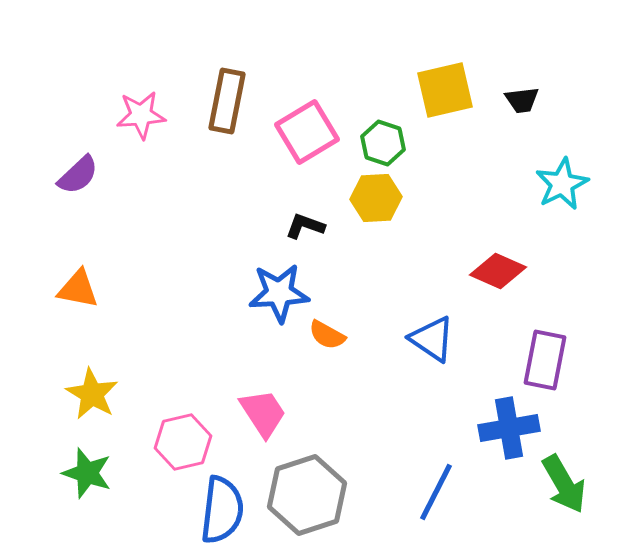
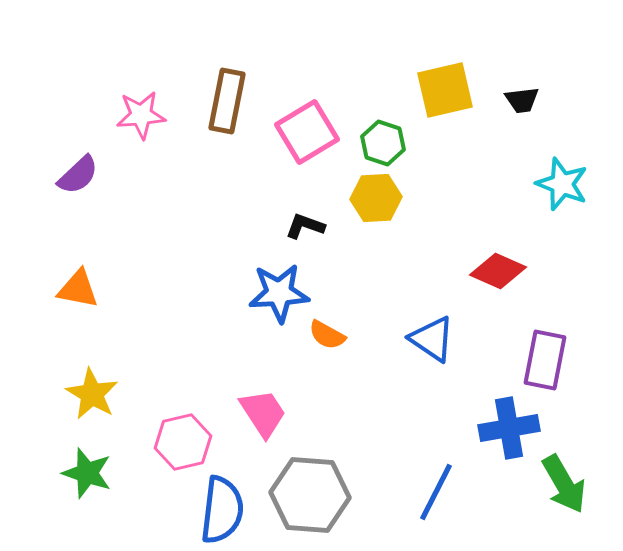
cyan star: rotated 24 degrees counterclockwise
gray hexagon: moved 3 px right; rotated 22 degrees clockwise
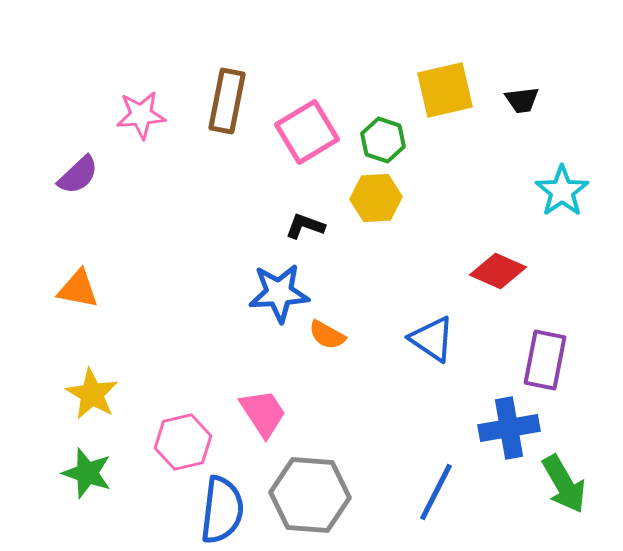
green hexagon: moved 3 px up
cyan star: moved 7 px down; rotated 16 degrees clockwise
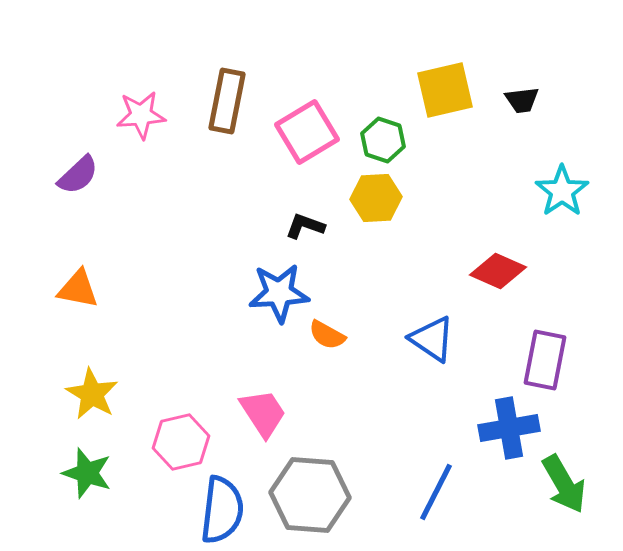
pink hexagon: moved 2 px left
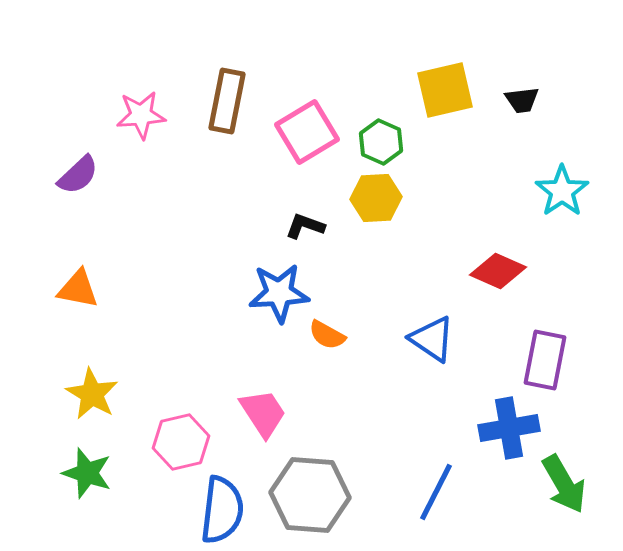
green hexagon: moved 2 px left, 2 px down; rotated 6 degrees clockwise
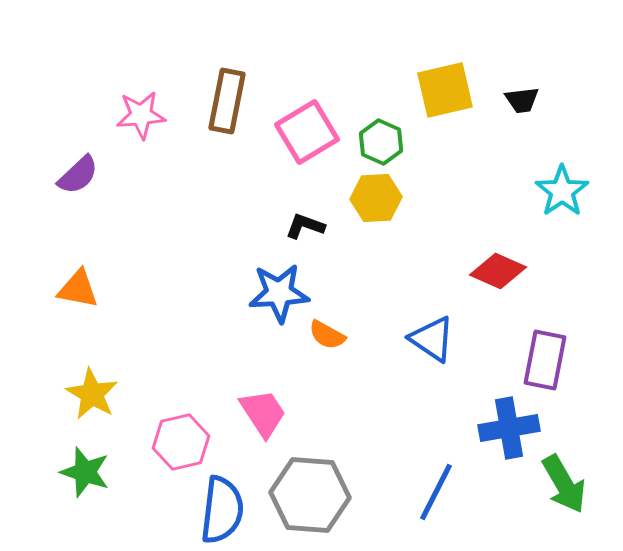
green star: moved 2 px left, 1 px up
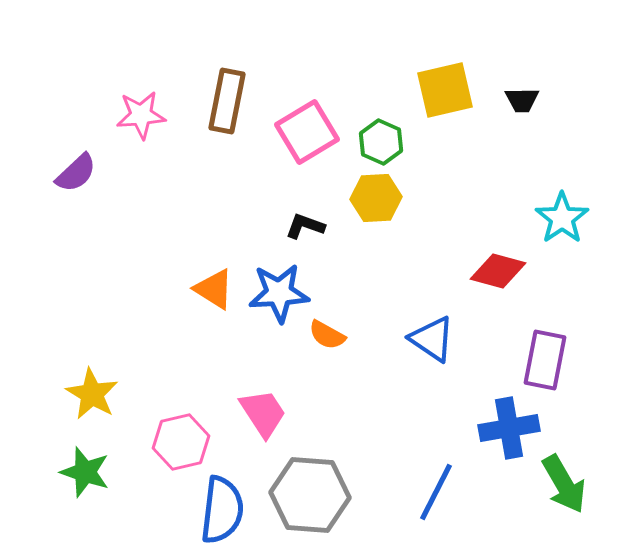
black trapezoid: rotated 6 degrees clockwise
purple semicircle: moved 2 px left, 2 px up
cyan star: moved 27 px down
red diamond: rotated 8 degrees counterclockwise
orange triangle: moved 136 px right; rotated 21 degrees clockwise
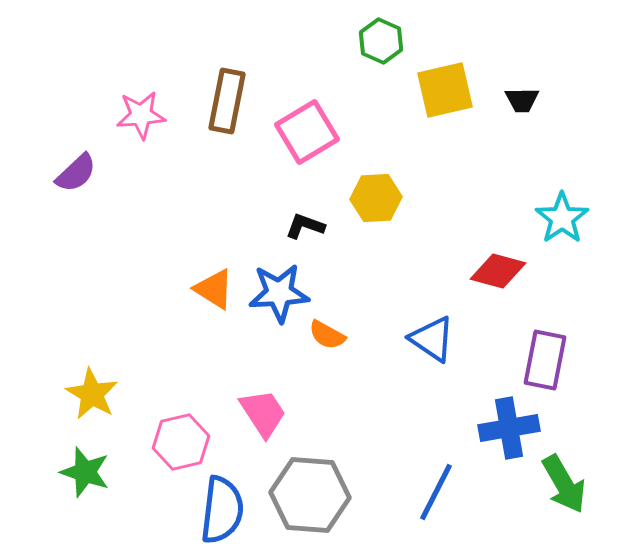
green hexagon: moved 101 px up
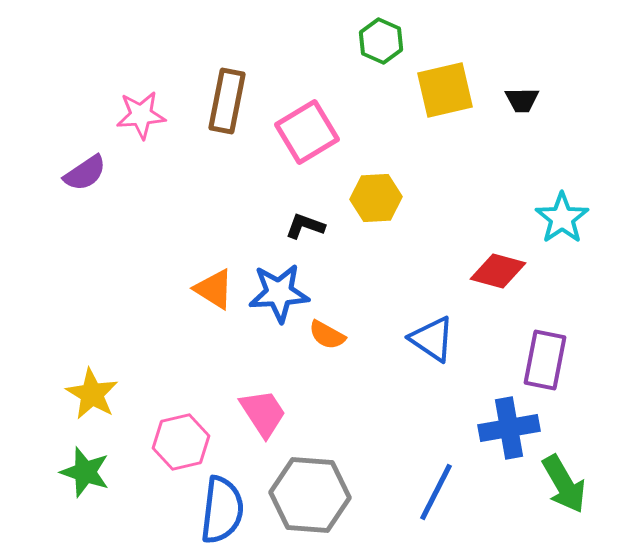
purple semicircle: moved 9 px right; rotated 9 degrees clockwise
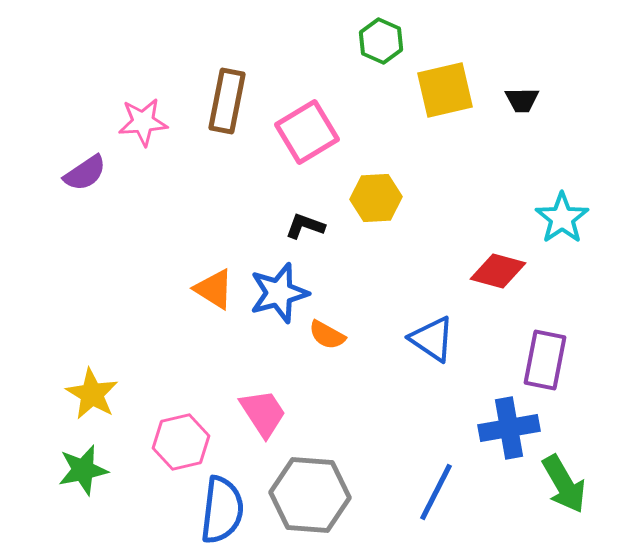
pink star: moved 2 px right, 7 px down
blue star: rotated 12 degrees counterclockwise
green star: moved 2 px left, 2 px up; rotated 30 degrees counterclockwise
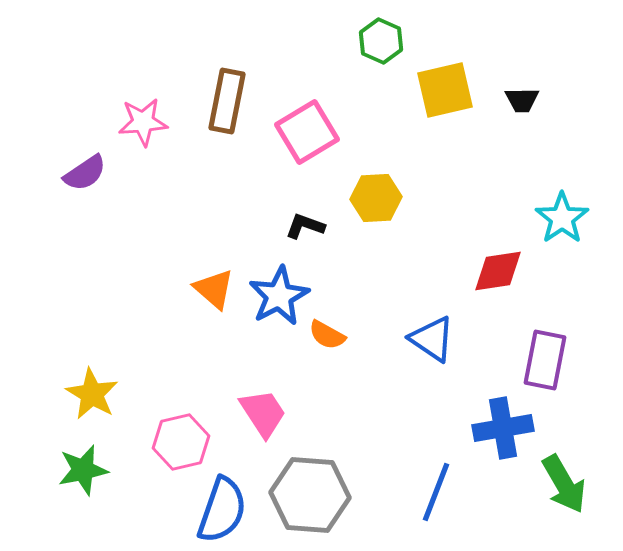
red diamond: rotated 24 degrees counterclockwise
orange triangle: rotated 9 degrees clockwise
blue star: moved 3 px down; rotated 12 degrees counterclockwise
blue cross: moved 6 px left
blue line: rotated 6 degrees counterclockwise
blue semicircle: rotated 12 degrees clockwise
